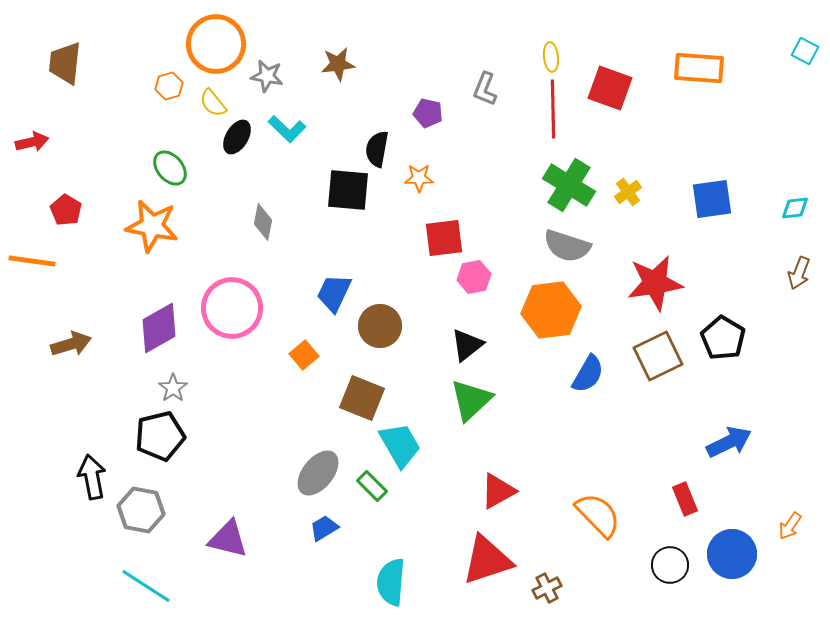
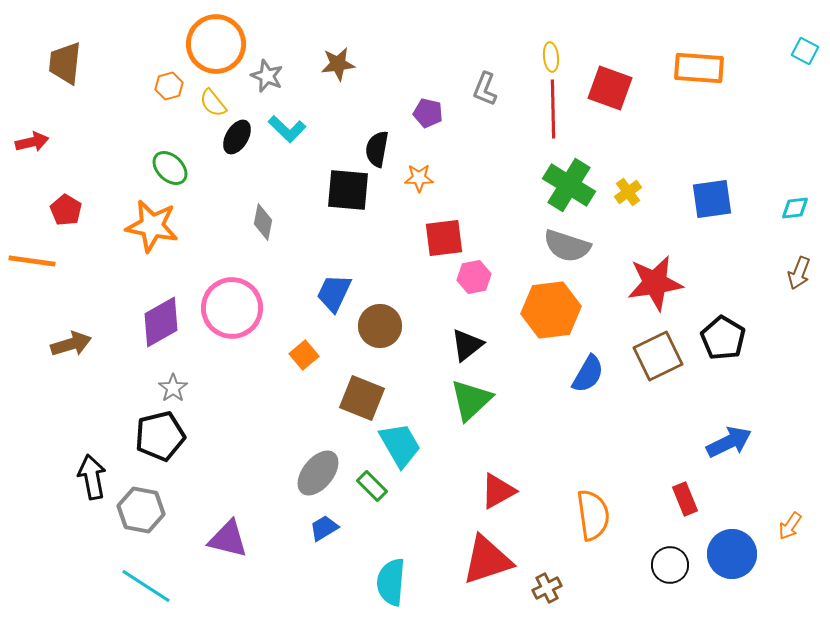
gray star at (267, 76): rotated 12 degrees clockwise
green ellipse at (170, 168): rotated 6 degrees counterclockwise
purple diamond at (159, 328): moved 2 px right, 6 px up
orange semicircle at (598, 515): moved 5 px left; rotated 36 degrees clockwise
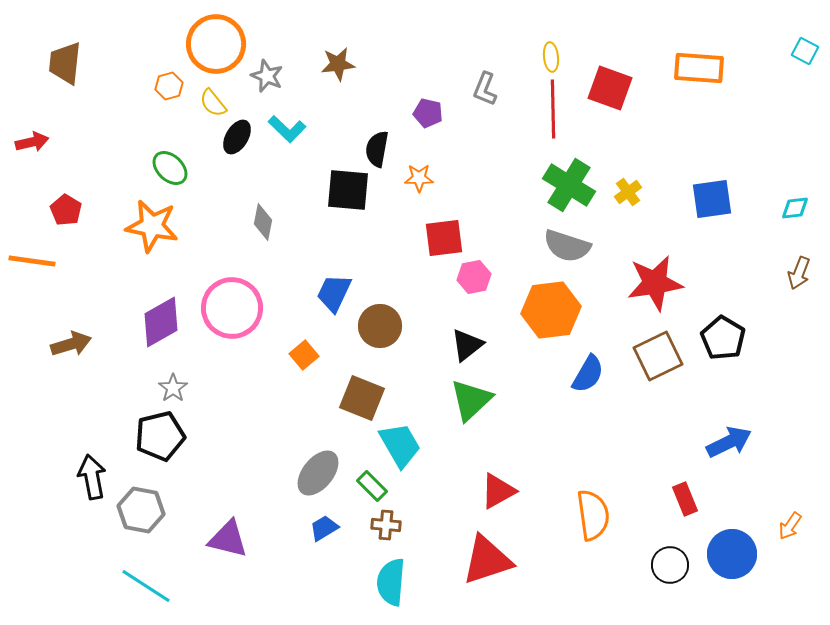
brown cross at (547, 588): moved 161 px left, 63 px up; rotated 32 degrees clockwise
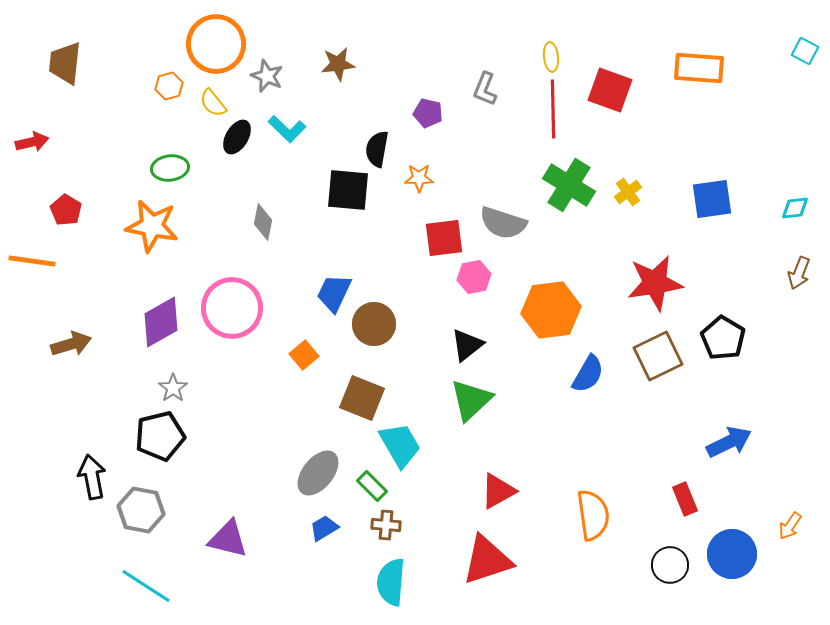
red square at (610, 88): moved 2 px down
green ellipse at (170, 168): rotated 51 degrees counterclockwise
gray semicircle at (567, 246): moved 64 px left, 23 px up
brown circle at (380, 326): moved 6 px left, 2 px up
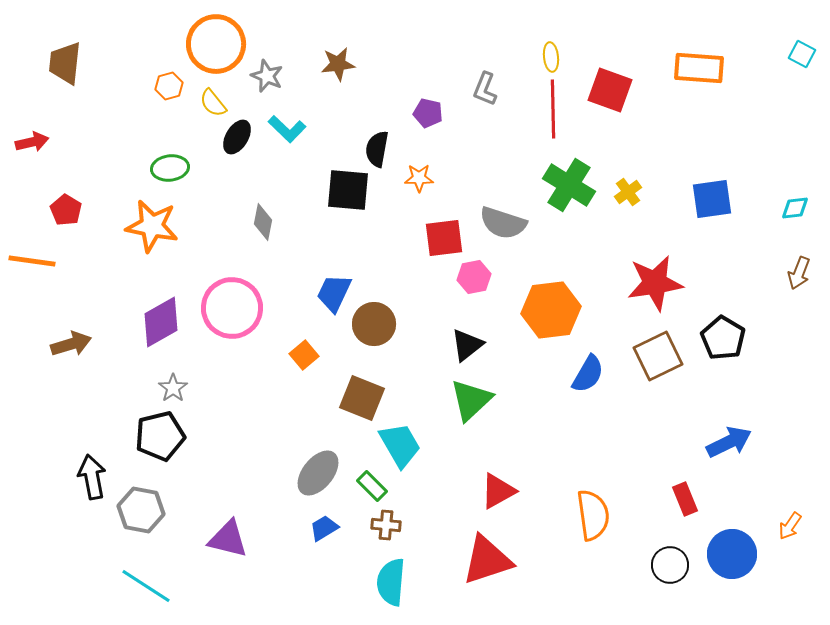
cyan square at (805, 51): moved 3 px left, 3 px down
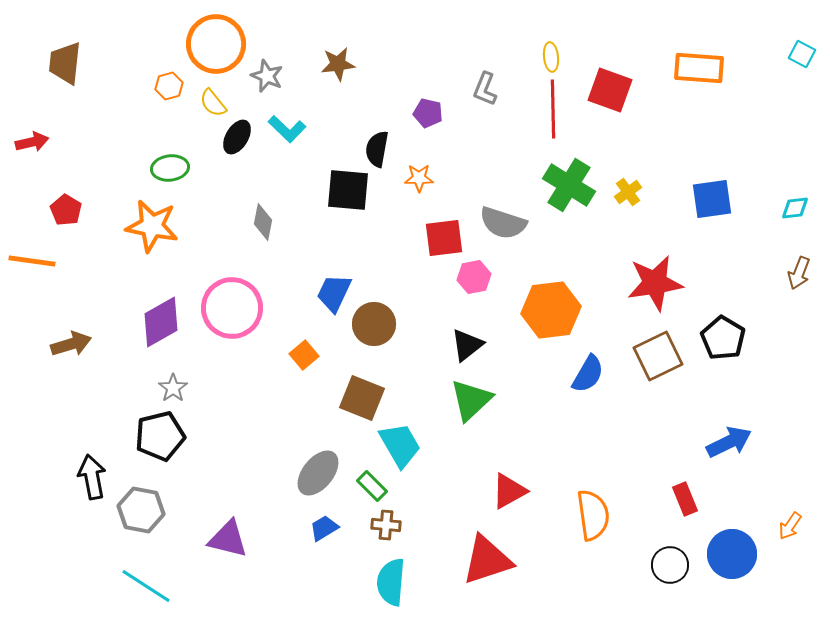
red triangle at (498, 491): moved 11 px right
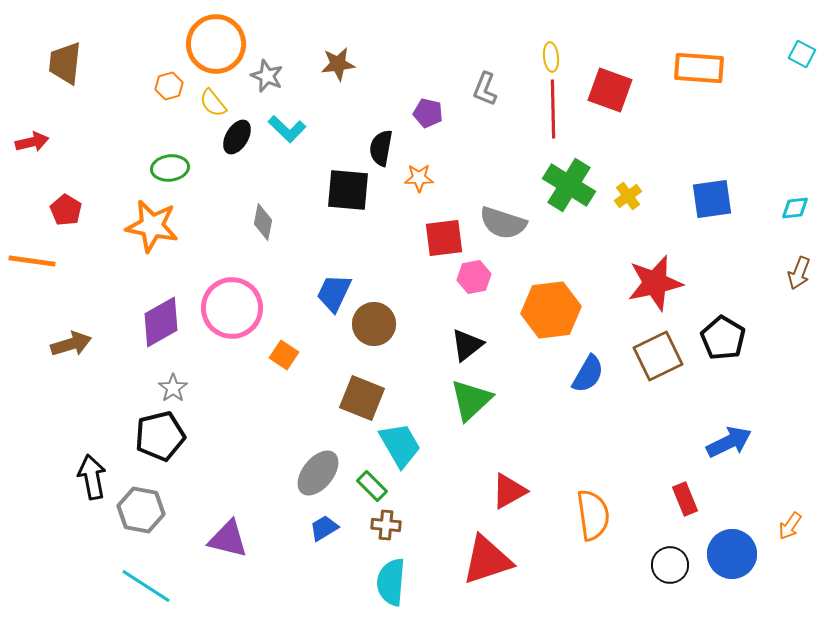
black semicircle at (377, 149): moved 4 px right, 1 px up
yellow cross at (628, 192): moved 4 px down
red star at (655, 283): rotated 4 degrees counterclockwise
orange square at (304, 355): moved 20 px left; rotated 16 degrees counterclockwise
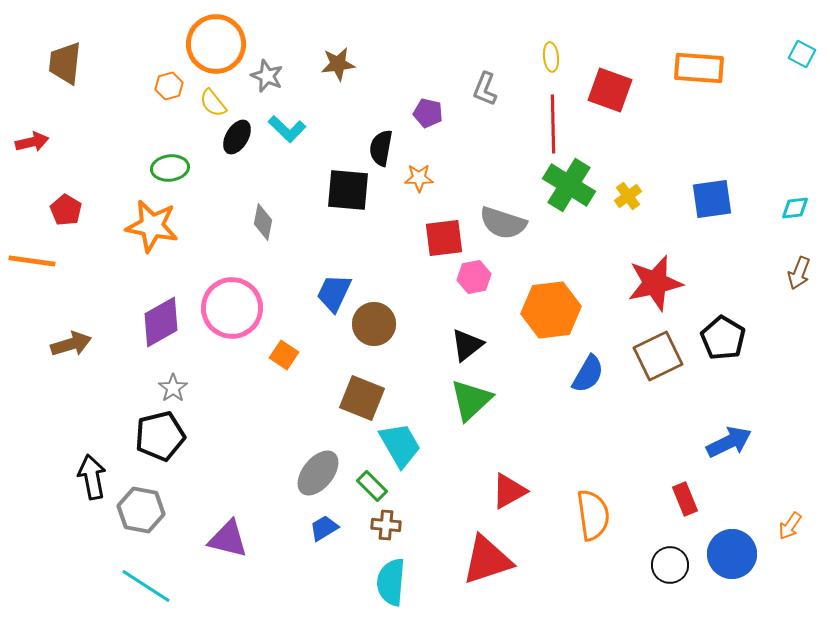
red line at (553, 109): moved 15 px down
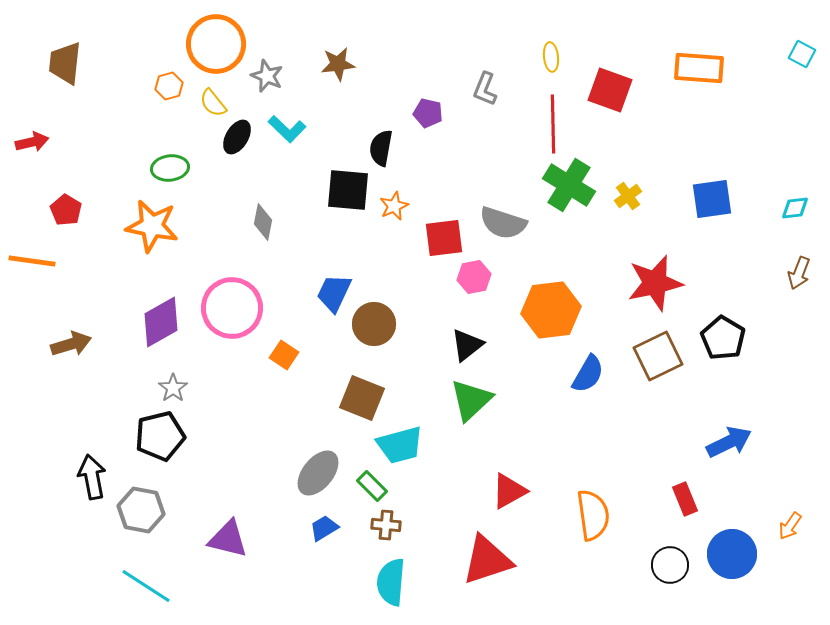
orange star at (419, 178): moved 25 px left, 28 px down; rotated 24 degrees counterclockwise
cyan trapezoid at (400, 445): rotated 105 degrees clockwise
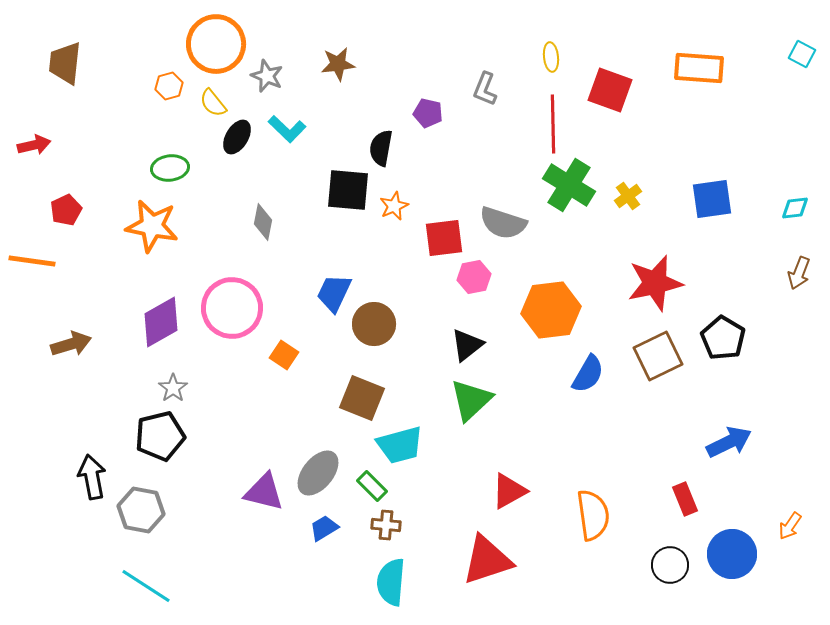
red arrow at (32, 142): moved 2 px right, 3 px down
red pentagon at (66, 210): rotated 16 degrees clockwise
purple triangle at (228, 539): moved 36 px right, 47 px up
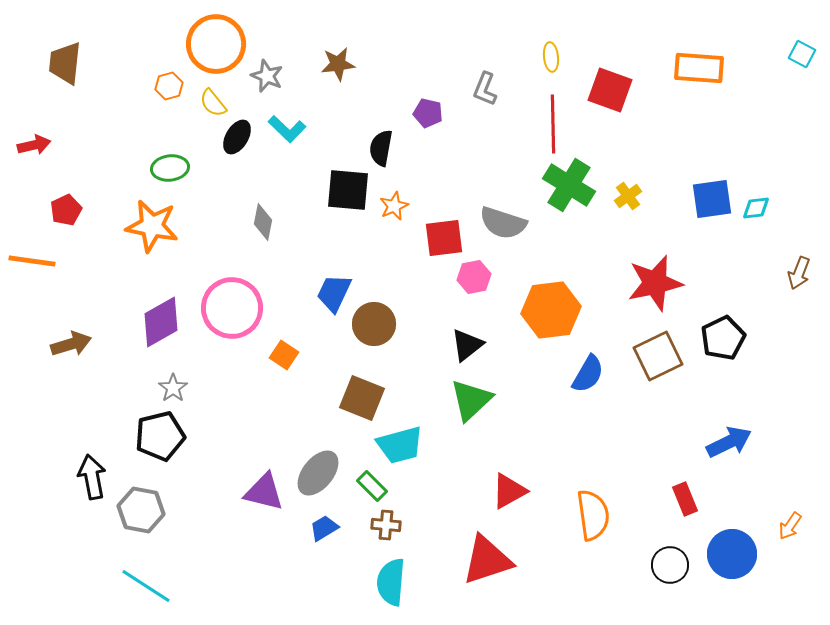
cyan diamond at (795, 208): moved 39 px left
black pentagon at (723, 338): rotated 15 degrees clockwise
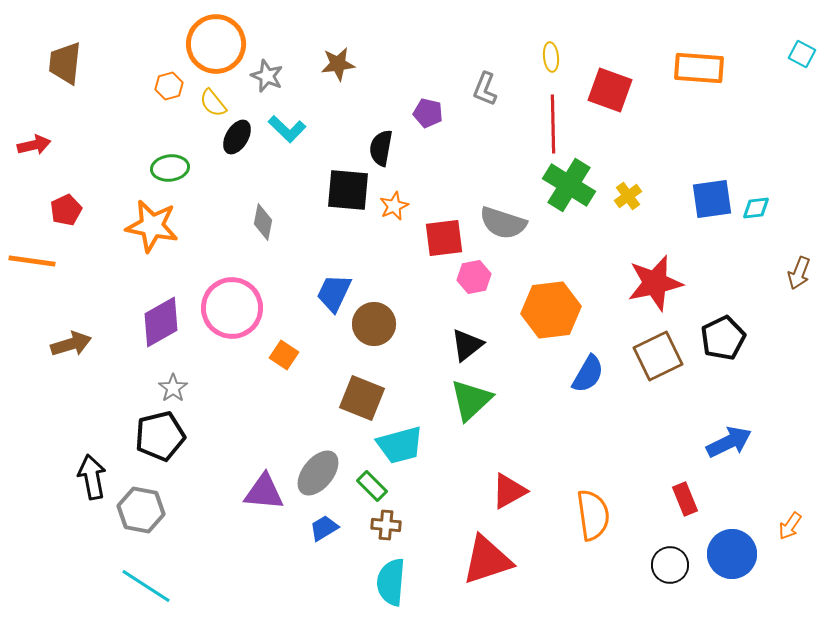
purple triangle at (264, 492): rotated 9 degrees counterclockwise
